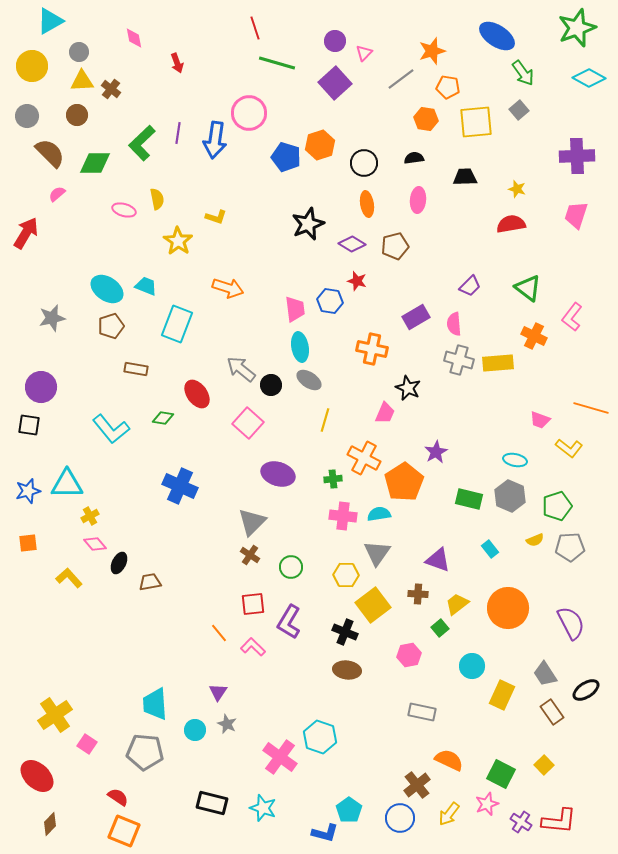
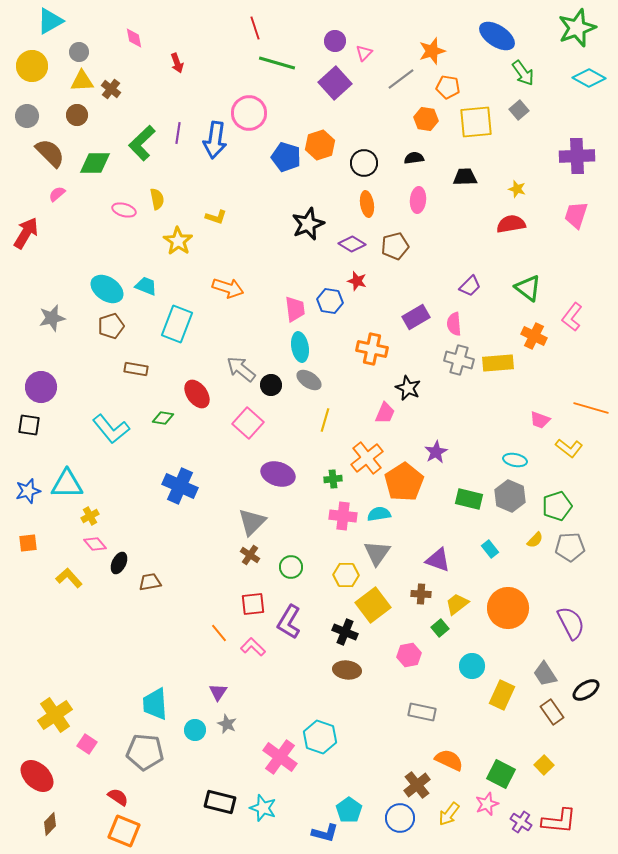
orange cross at (364, 458): moved 3 px right; rotated 24 degrees clockwise
yellow semicircle at (535, 540): rotated 24 degrees counterclockwise
brown cross at (418, 594): moved 3 px right
black rectangle at (212, 803): moved 8 px right, 1 px up
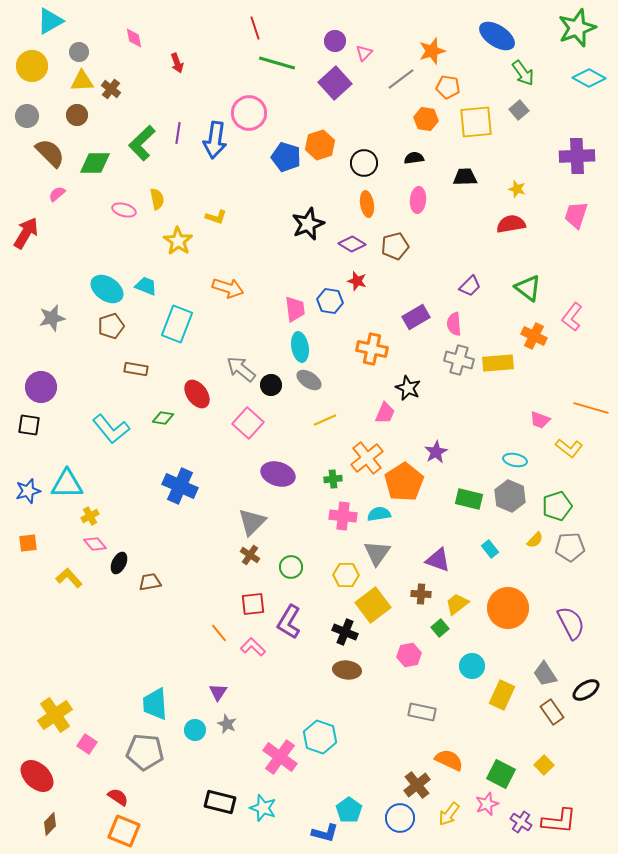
yellow line at (325, 420): rotated 50 degrees clockwise
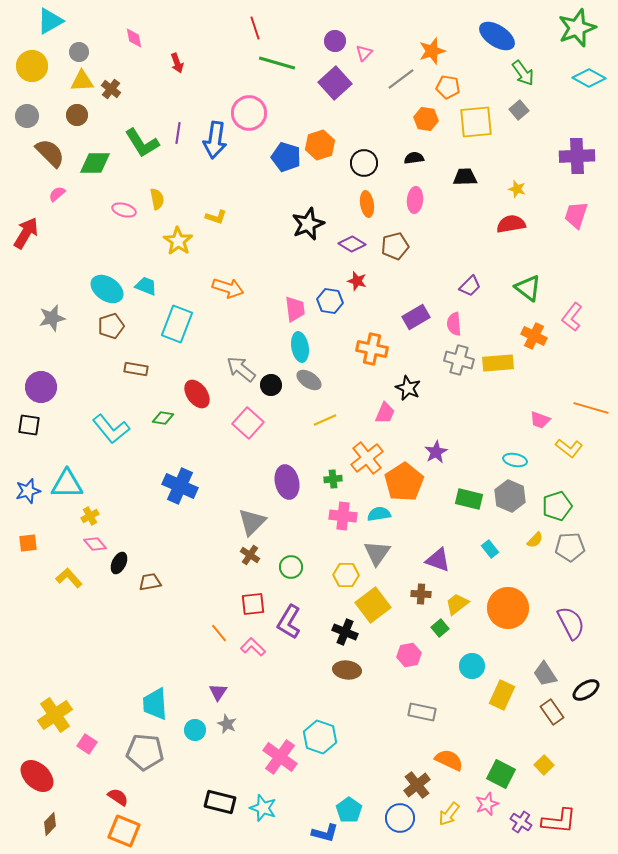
green L-shape at (142, 143): rotated 78 degrees counterclockwise
pink ellipse at (418, 200): moved 3 px left
purple ellipse at (278, 474): moved 9 px right, 8 px down; rotated 60 degrees clockwise
